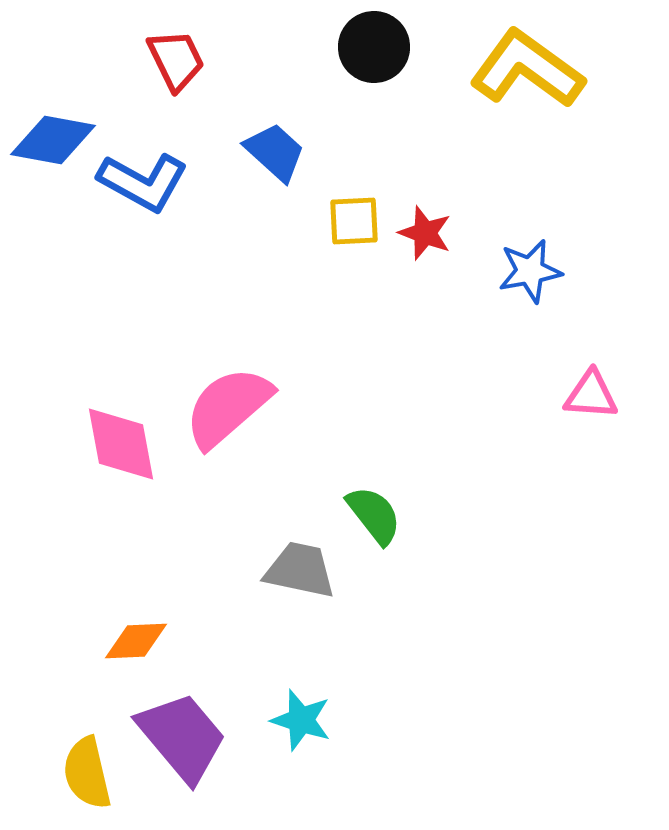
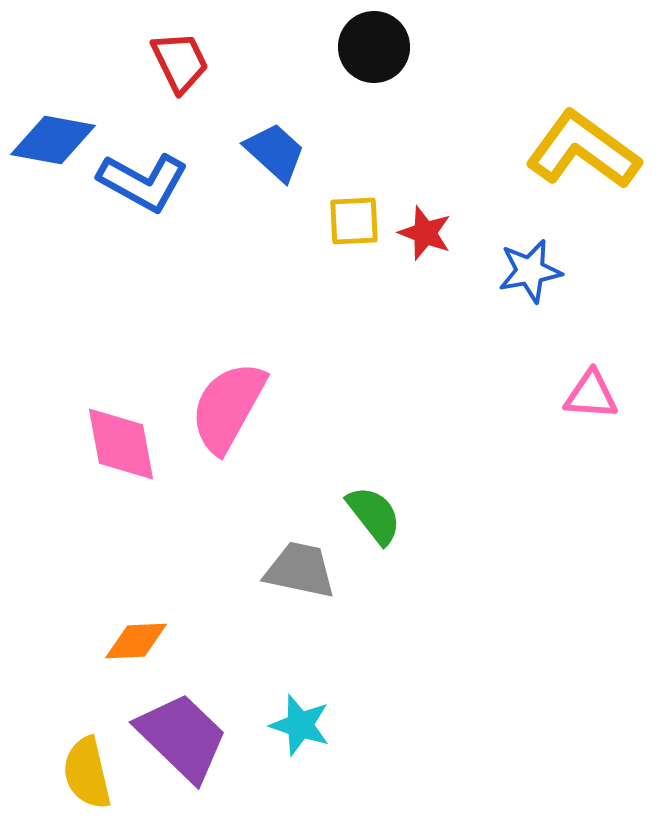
red trapezoid: moved 4 px right, 2 px down
yellow L-shape: moved 56 px right, 81 px down
pink semicircle: rotated 20 degrees counterclockwise
cyan star: moved 1 px left, 5 px down
purple trapezoid: rotated 6 degrees counterclockwise
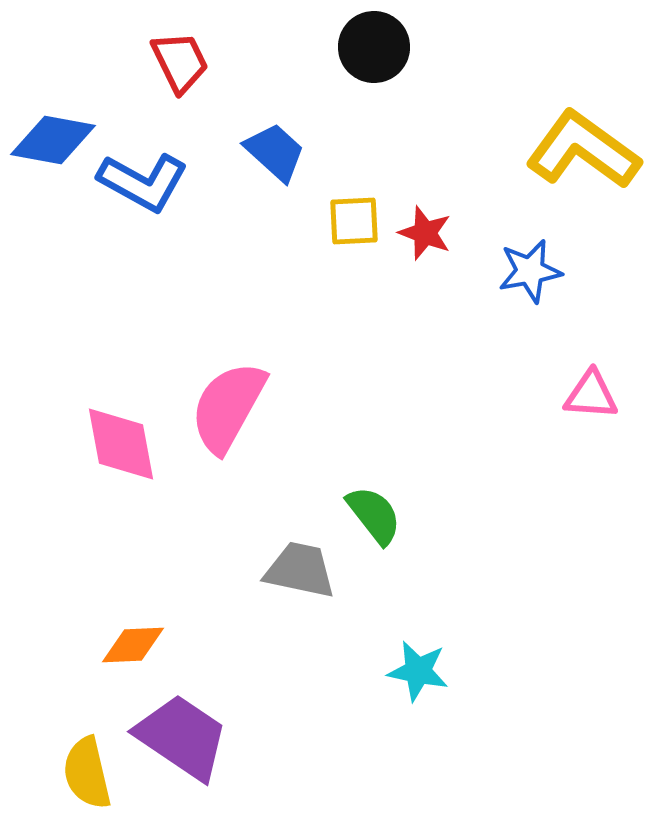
orange diamond: moved 3 px left, 4 px down
cyan star: moved 118 px right, 54 px up; rotated 6 degrees counterclockwise
purple trapezoid: rotated 10 degrees counterclockwise
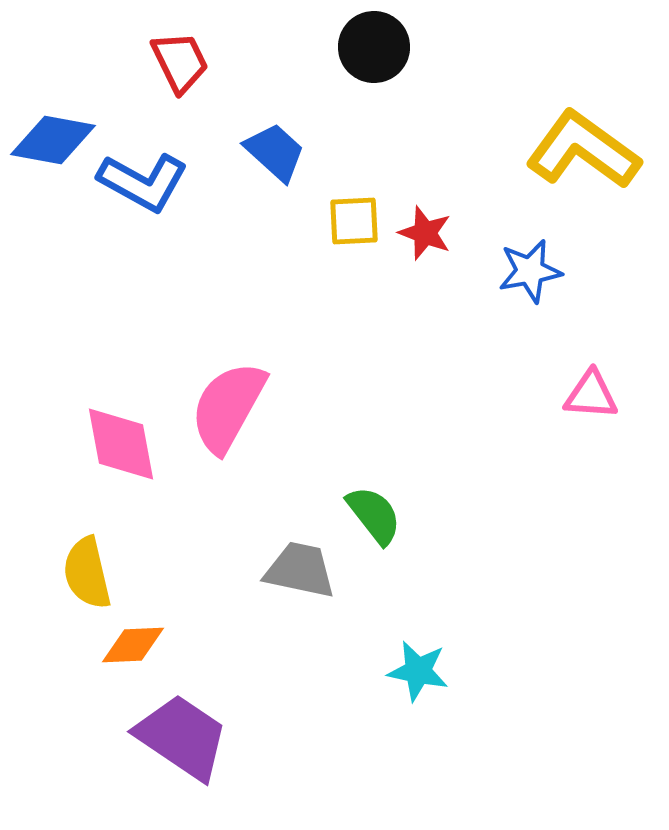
yellow semicircle: moved 200 px up
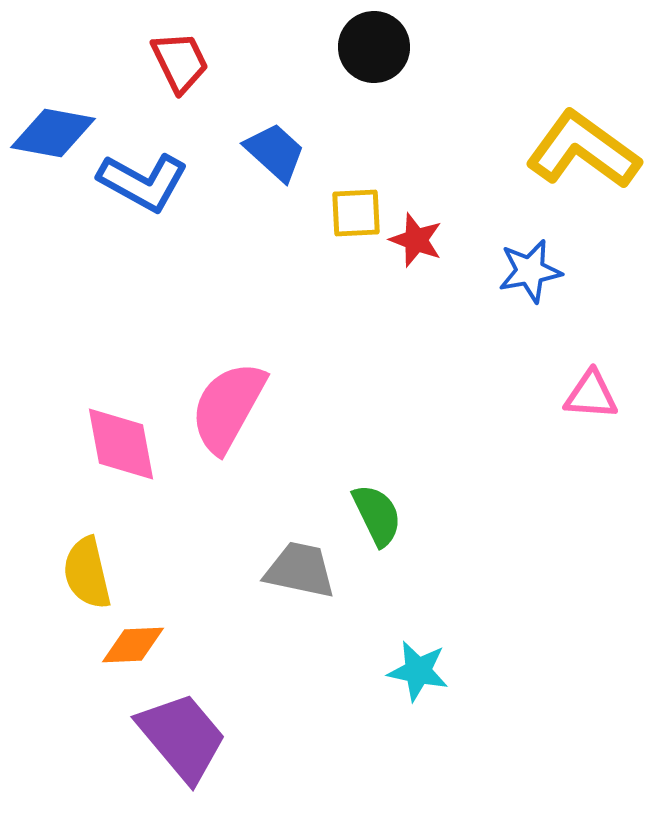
blue diamond: moved 7 px up
yellow square: moved 2 px right, 8 px up
red star: moved 9 px left, 7 px down
green semicircle: moved 3 px right; rotated 12 degrees clockwise
purple trapezoid: rotated 16 degrees clockwise
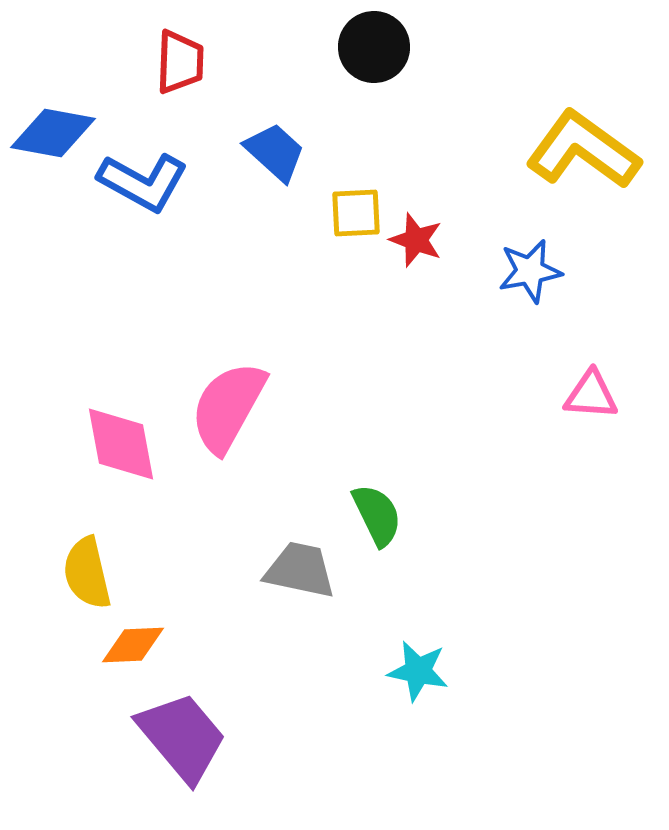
red trapezoid: rotated 28 degrees clockwise
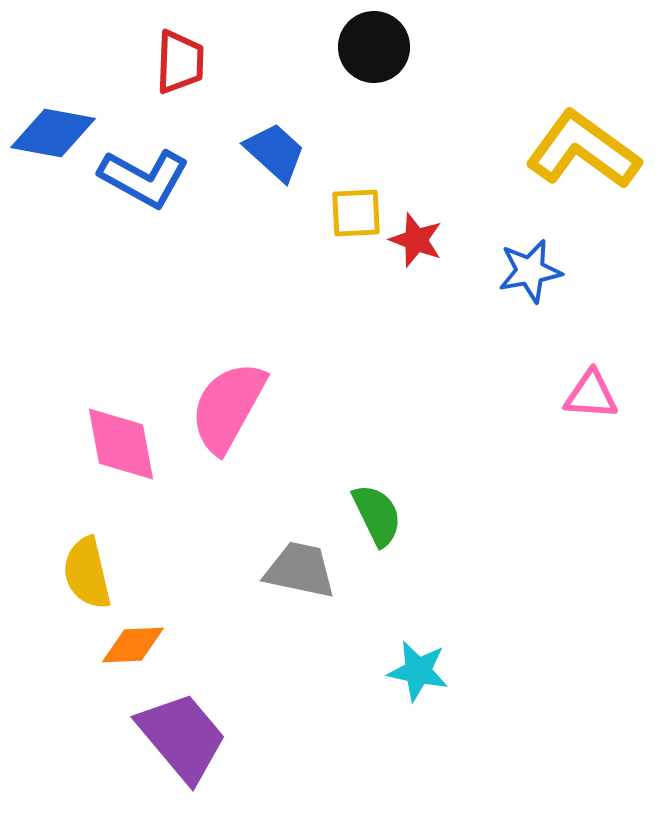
blue L-shape: moved 1 px right, 4 px up
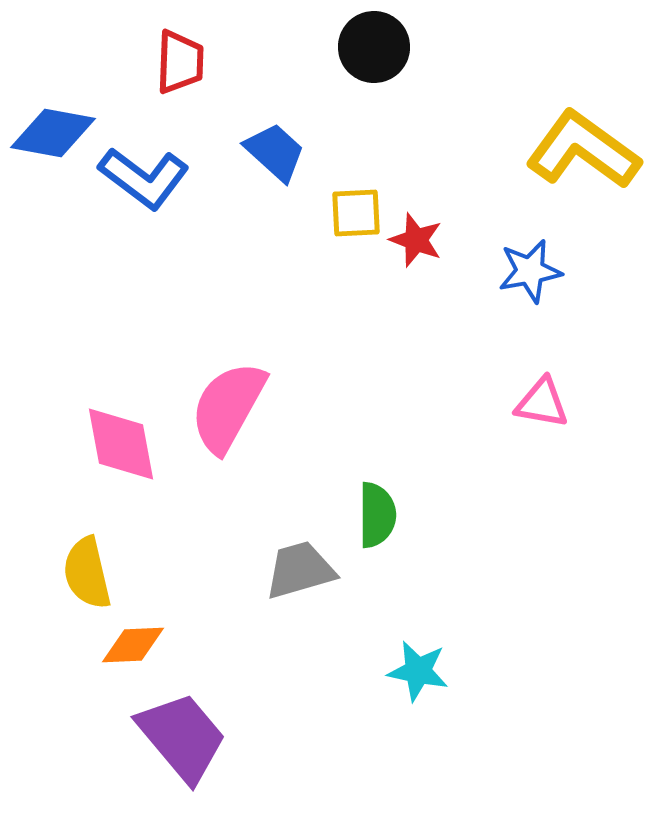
blue L-shape: rotated 8 degrees clockwise
pink triangle: moved 49 px left, 8 px down; rotated 6 degrees clockwise
green semicircle: rotated 26 degrees clockwise
gray trapezoid: rotated 28 degrees counterclockwise
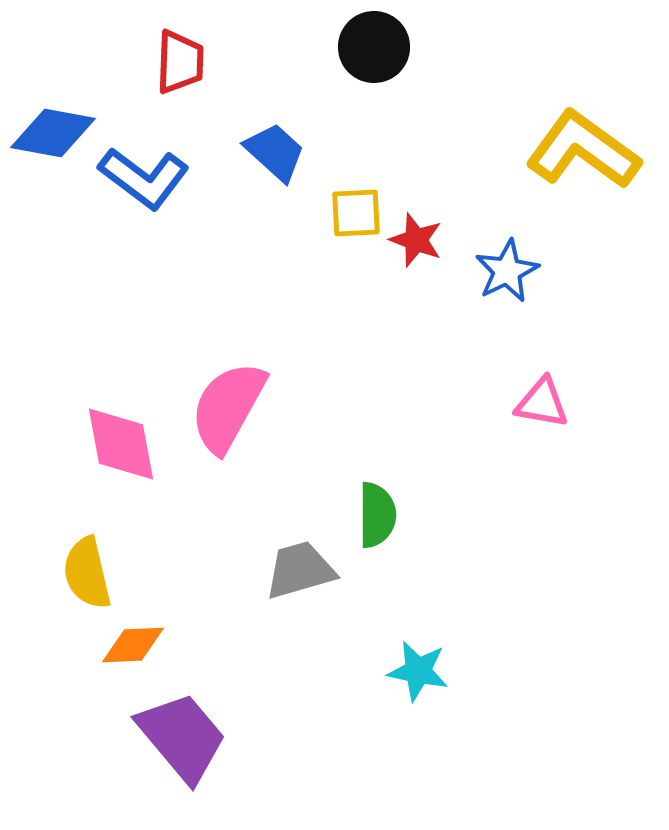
blue star: moved 23 px left; rotated 16 degrees counterclockwise
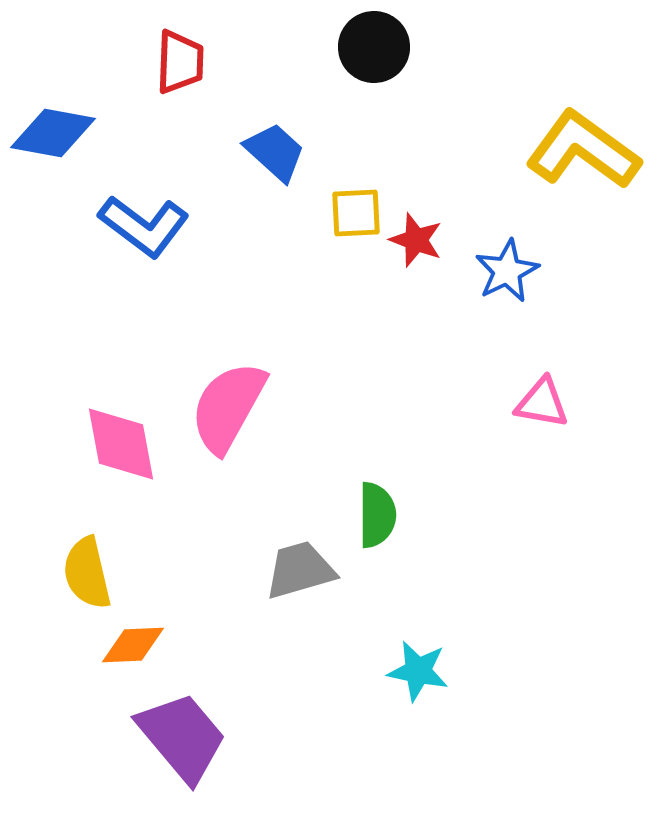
blue L-shape: moved 48 px down
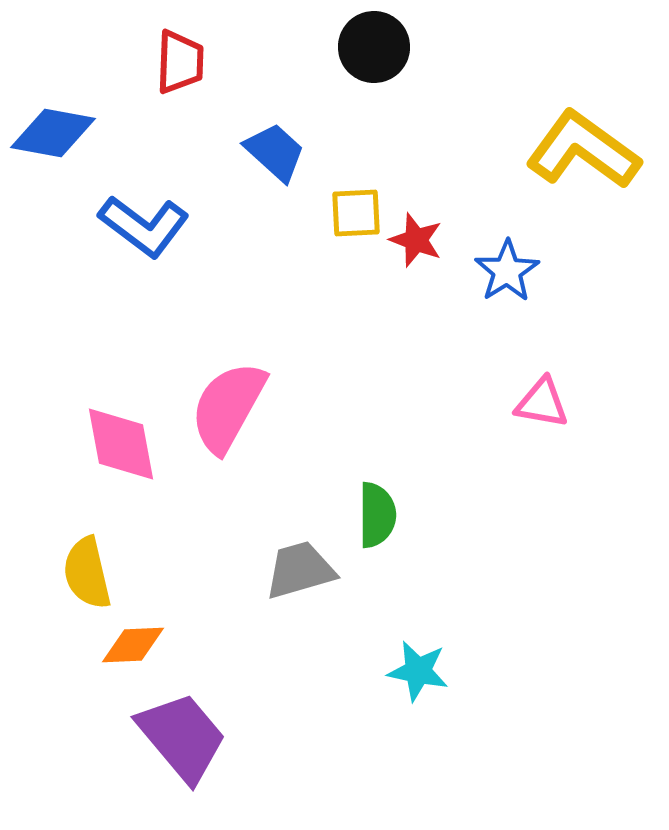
blue star: rotated 6 degrees counterclockwise
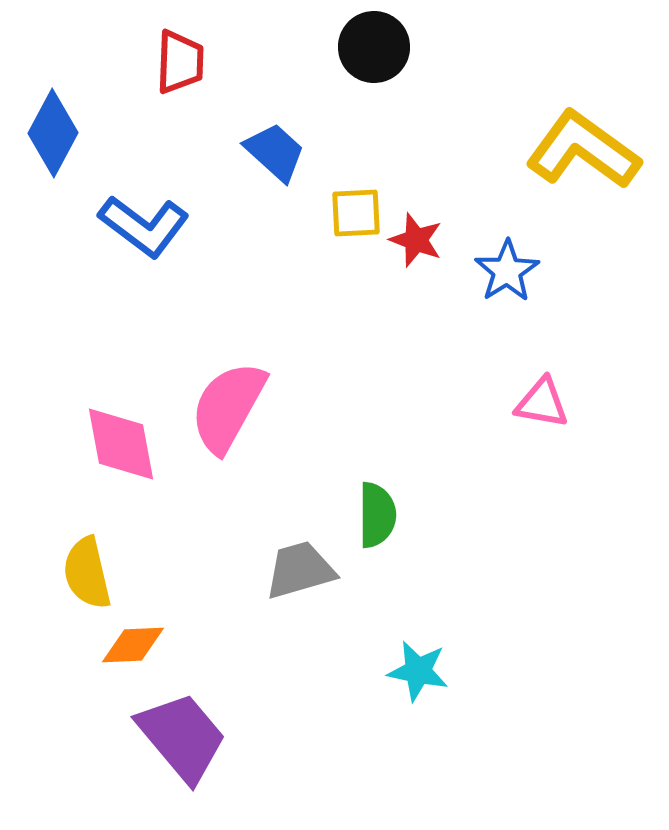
blue diamond: rotated 72 degrees counterclockwise
